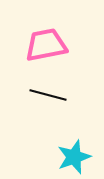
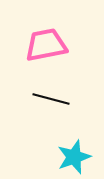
black line: moved 3 px right, 4 px down
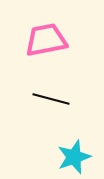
pink trapezoid: moved 5 px up
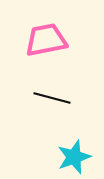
black line: moved 1 px right, 1 px up
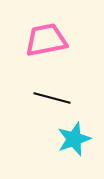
cyan star: moved 18 px up
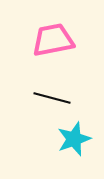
pink trapezoid: moved 7 px right
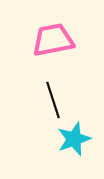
black line: moved 1 px right, 2 px down; rotated 57 degrees clockwise
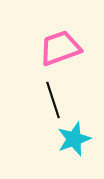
pink trapezoid: moved 7 px right, 8 px down; rotated 9 degrees counterclockwise
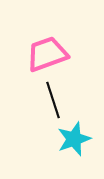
pink trapezoid: moved 13 px left, 6 px down
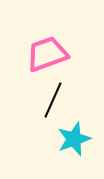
black line: rotated 42 degrees clockwise
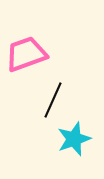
pink trapezoid: moved 21 px left
